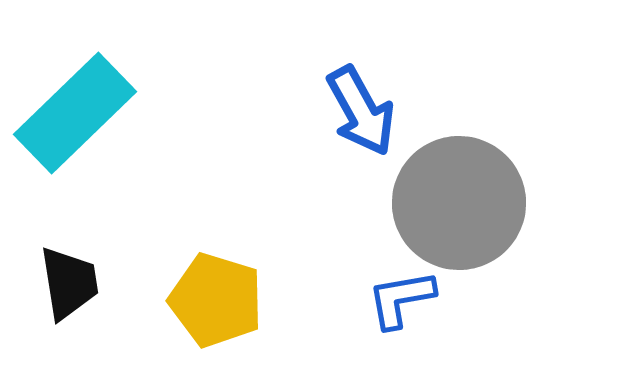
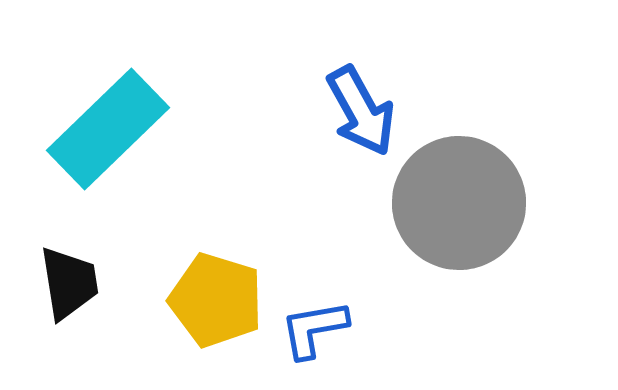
cyan rectangle: moved 33 px right, 16 px down
blue L-shape: moved 87 px left, 30 px down
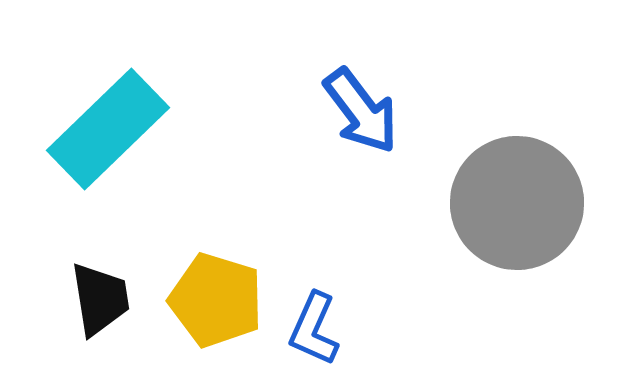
blue arrow: rotated 8 degrees counterclockwise
gray circle: moved 58 px right
black trapezoid: moved 31 px right, 16 px down
blue L-shape: rotated 56 degrees counterclockwise
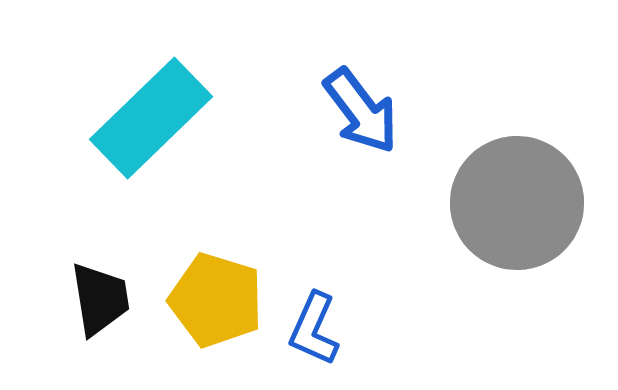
cyan rectangle: moved 43 px right, 11 px up
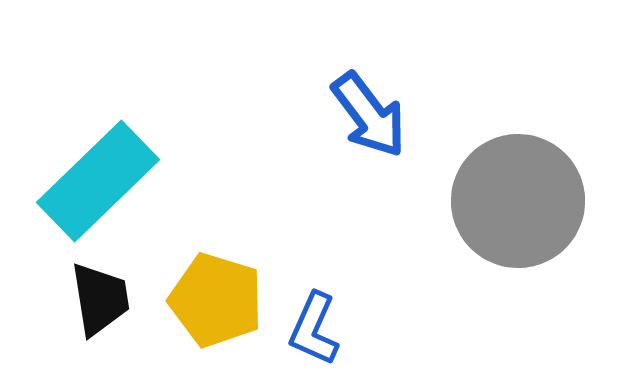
blue arrow: moved 8 px right, 4 px down
cyan rectangle: moved 53 px left, 63 px down
gray circle: moved 1 px right, 2 px up
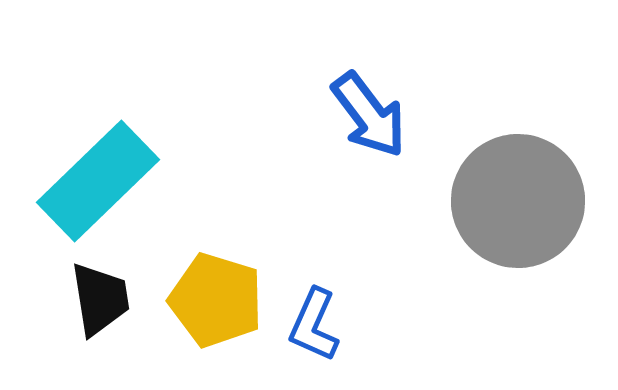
blue L-shape: moved 4 px up
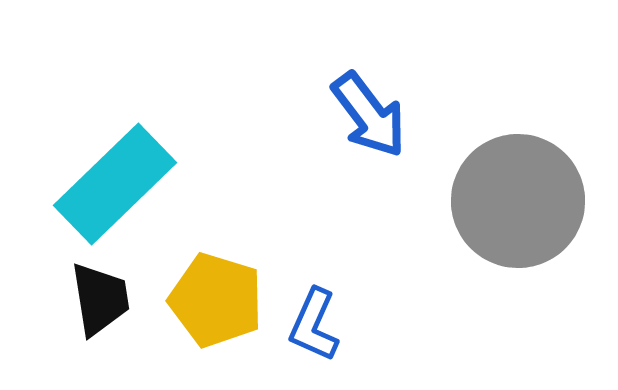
cyan rectangle: moved 17 px right, 3 px down
